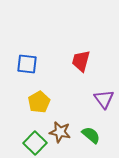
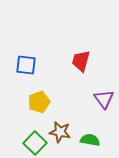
blue square: moved 1 px left, 1 px down
yellow pentagon: rotated 10 degrees clockwise
green semicircle: moved 1 px left, 5 px down; rotated 30 degrees counterclockwise
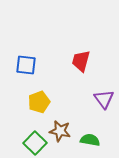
brown star: moved 1 px up
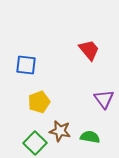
red trapezoid: moved 8 px right, 11 px up; rotated 125 degrees clockwise
green semicircle: moved 3 px up
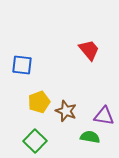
blue square: moved 4 px left
purple triangle: moved 17 px down; rotated 45 degrees counterclockwise
brown star: moved 6 px right, 20 px up; rotated 10 degrees clockwise
green square: moved 2 px up
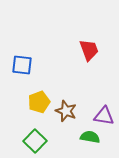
red trapezoid: rotated 20 degrees clockwise
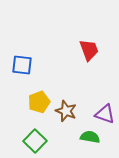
purple triangle: moved 1 px right, 2 px up; rotated 10 degrees clockwise
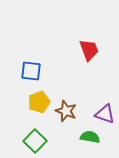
blue square: moved 9 px right, 6 px down
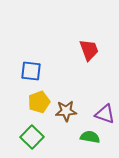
brown star: rotated 25 degrees counterclockwise
green square: moved 3 px left, 4 px up
